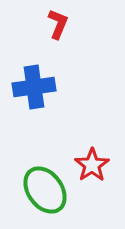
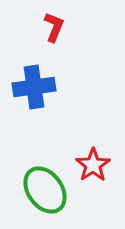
red L-shape: moved 4 px left, 3 px down
red star: moved 1 px right
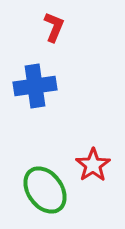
blue cross: moved 1 px right, 1 px up
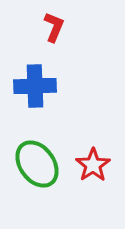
blue cross: rotated 6 degrees clockwise
green ellipse: moved 8 px left, 26 px up
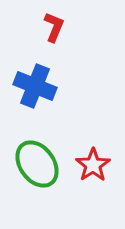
blue cross: rotated 24 degrees clockwise
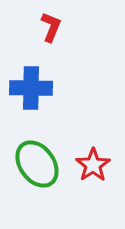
red L-shape: moved 3 px left
blue cross: moved 4 px left, 2 px down; rotated 21 degrees counterclockwise
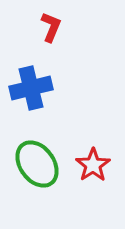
blue cross: rotated 15 degrees counterclockwise
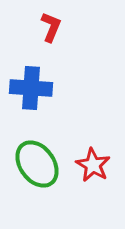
blue cross: rotated 18 degrees clockwise
red star: rotated 8 degrees counterclockwise
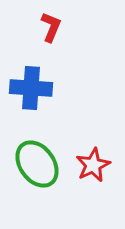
red star: rotated 16 degrees clockwise
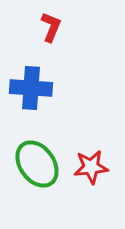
red star: moved 2 px left, 2 px down; rotated 20 degrees clockwise
